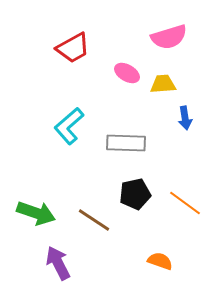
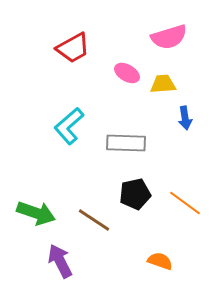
purple arrow: moved 2 px right, 2 px up
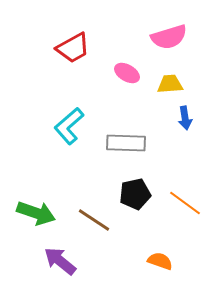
yellow trapezoid: moved 7 px right
purple arrow: rotated 24 degrees counterclockwise
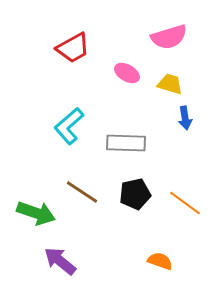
yellow trapezoid: rotated 20 degrees clockwise
brown line: moved 12 px left, 28 px up
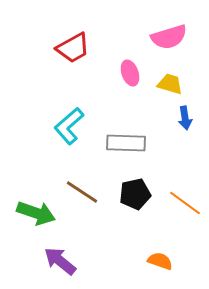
pink ellipse: moved 3 px right; rotated 40 degrees clockwise
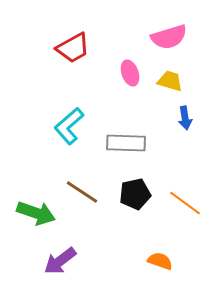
yellow trapezoid: moved 3 px up
purple arrow: rotated 76 degrees counterclockwise
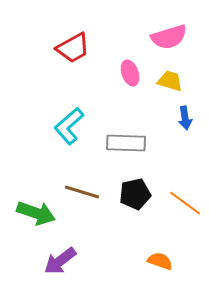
brown line: rotated 16 degrees counterclockwise
